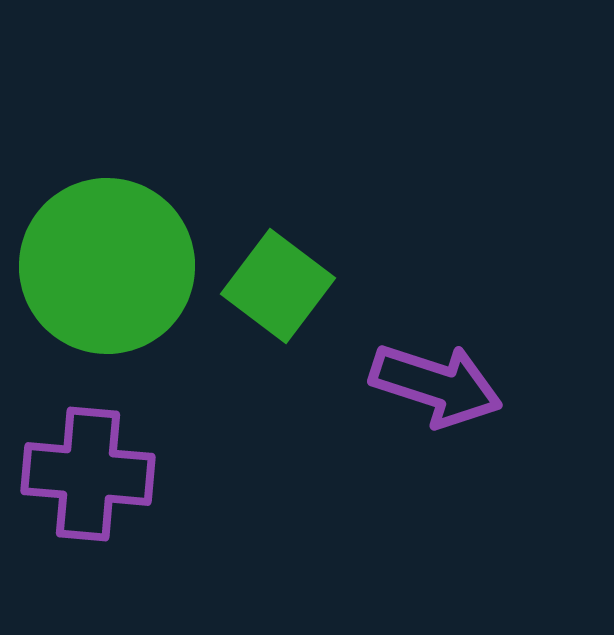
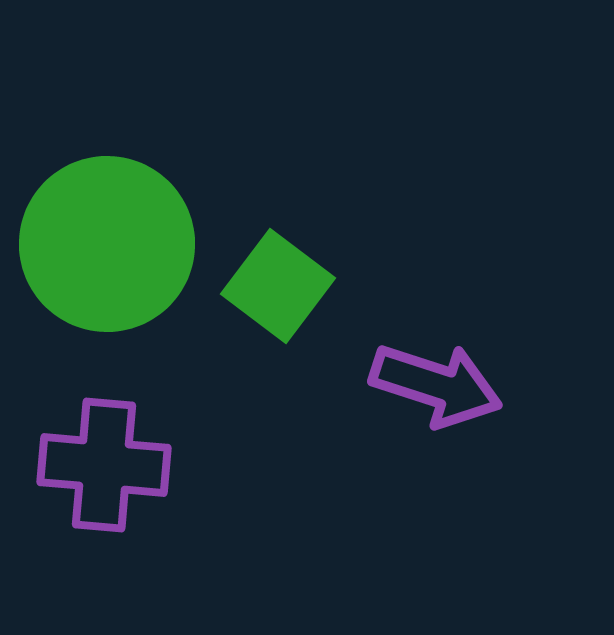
green circle: moved 22 px up
purple cross: moved 16 px right, 9 px up
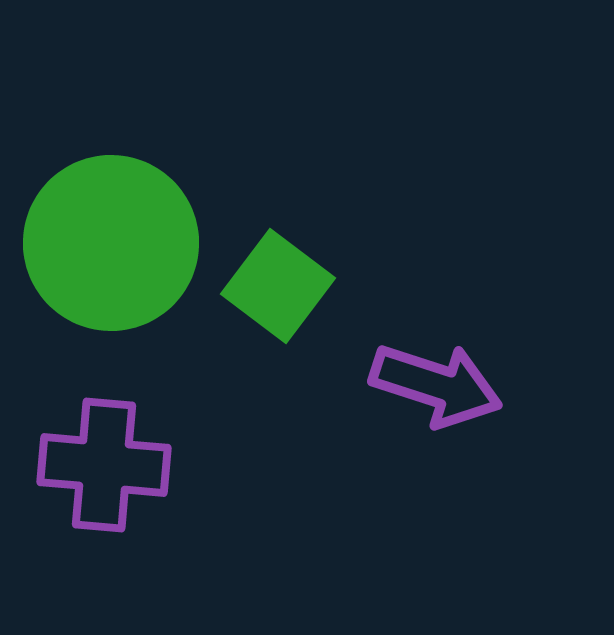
green circle: moved 4 px right, 1 px up
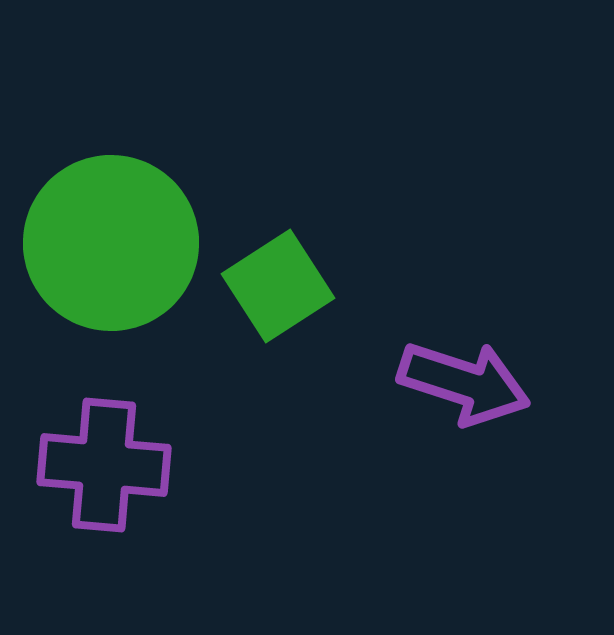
green square: rotated 20 degrees clockwise
purple arrow: moved 28 px right, 2 px up
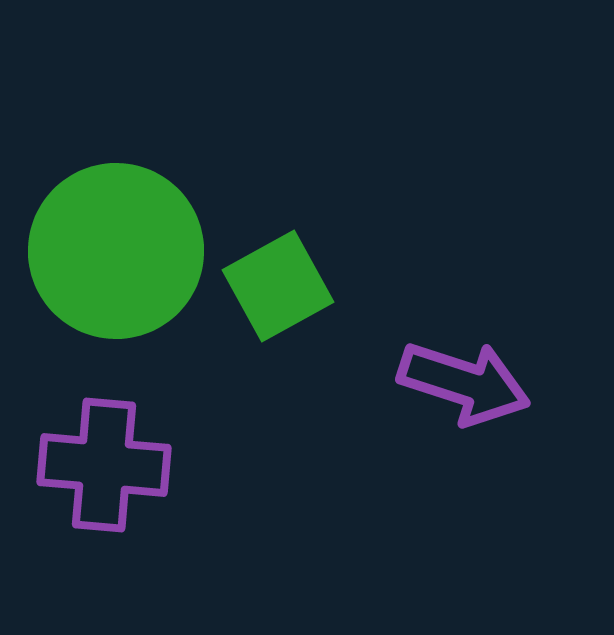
green circle: moved 5 px right, 8 px down
green square: rotated 4 degrees clockwise
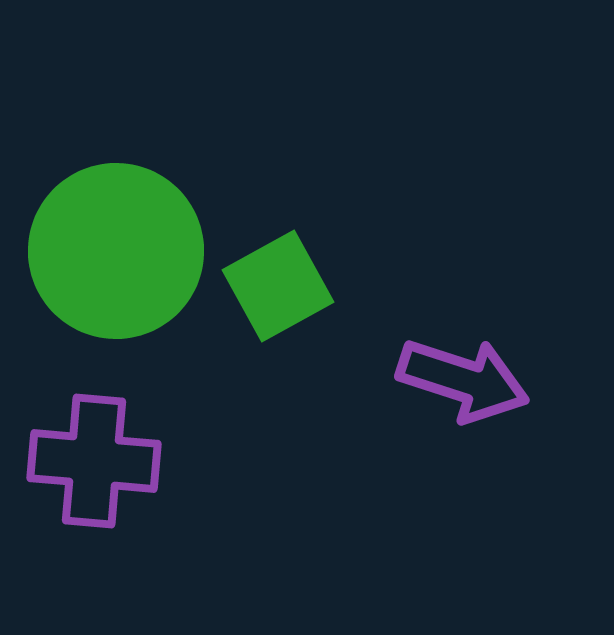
purple arrow: moved 1 px left, 3 px up
purple cross: moved 10 px left, 4 px up
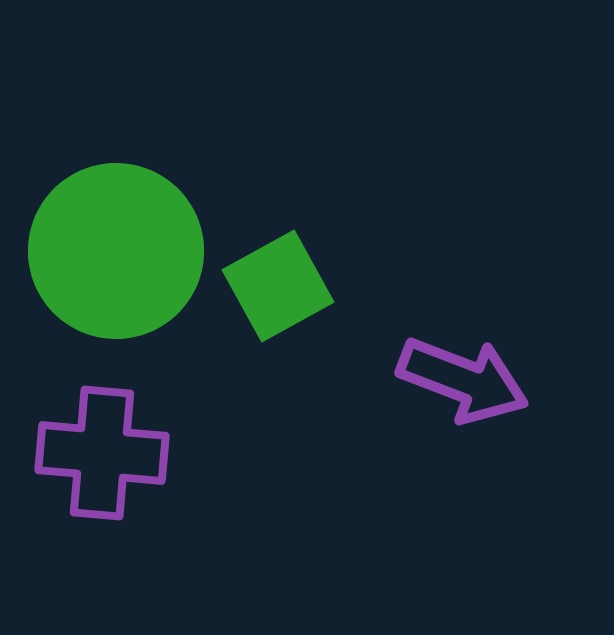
purple arrow: rotated 3 degrees clockwise
purple cross: moved 8 px right, 8 px up
